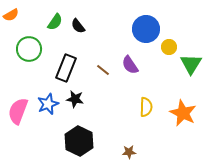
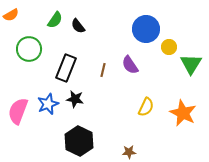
green semicircle: moved 2 px up
brown line: rotated 64 degrees clockwise
yellow semicircle: rotated 24 degrees clockwise
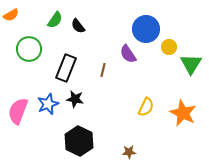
purple semicircle: moved 2 px left, 11 px up
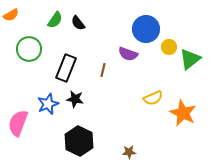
black semicircle: moved 3 px up
purple semicircle: rotated 36 degrees counterclockwise
green triangle: moved 1 px left, 5 px up; rotated 20 degrees clockwise
yellow semicircle: moved 7 px right, 9 px up; rotated 42 degrees clockwise
pink semicircle: moved 12 px down
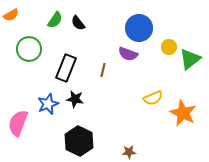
blue circle: moved 7 px left, 1 px up
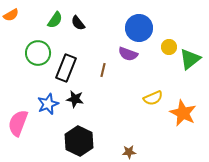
green circle: moved 9 px right, 4 px down
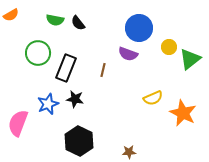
green semicircle: rotated 66 degrees clockwise
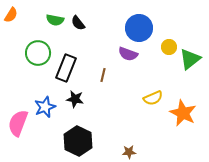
orange semicircle: rotated 28 degrees counterclockwise
brown line: moved 5 px down
blue star: moved 3 px left, 3 px down
black hexagon: moved 1 px left
